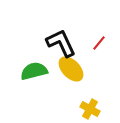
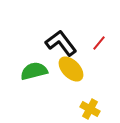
black L-shape: rotated 12 degrees counterclockwise
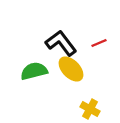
red line: rotated 28 degrees clockwise
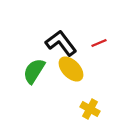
green semicircle: rotated 44 degrees counterclockwise
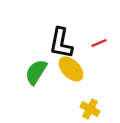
black L-shape: rotated 132 degrees counterclockwise
green semicircle: moved 2 px right, 1 px down
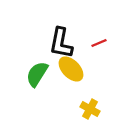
green semicircle: moved 1 px right, 2 px down
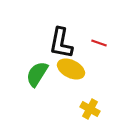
red line: rotated 42 degrees clockwise
yellow ellipse: rotated 20 degrees counterclockwise
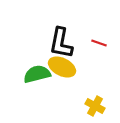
yellow ellipse: moved 9 px left, 2 px up
green semicircle: rotated 44 degrees clockwise
yellow cross: moved 5 px right, 3 px up
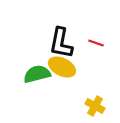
red line: moved 3 px left
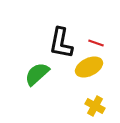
yellow ellipse: moved 27 px right; rotated 52 degrees counterclockwise
green semicircle: rotated 28 degrees counterclockwise
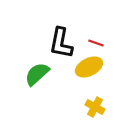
yellow cross: moved 1 px down
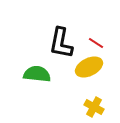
red line: rotated 14 degrees clockwise
green semicircle: rotated 48 degrees clockwise
yellow cross: moved 1 px left
